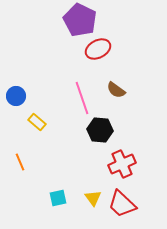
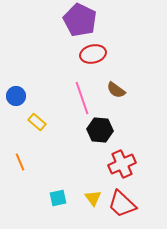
red ellipse: moved 5 px left, 5 px down; rotated 15 degrees clockwise
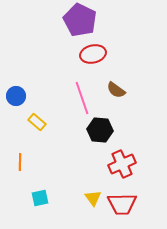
orange line: rotated 24 degrees clockwise
cyan square: moved 18 px left
red trapezoid: rotated 44 degrees counterclockwise
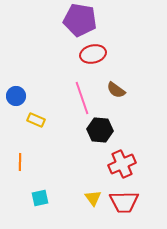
purple pentagon: rotated 16 degrees counterclockwise
yellow rectangle: moved 1 px left, 2 px up; rotated 18 degrees counterclockwise
red trapezoid: moved 2 px right, 2 px up
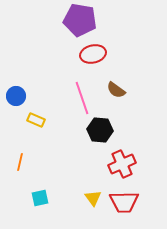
orange line: rotated 12 degrees clockwise
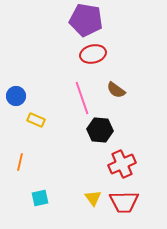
purple pentagon: moved 6 px right
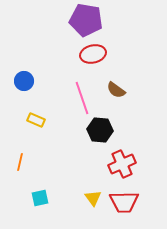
blue circle: moved 8 px right, 15 px up
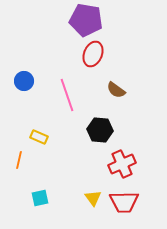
red ellipse: rotated 55 degrees counterclockwise
pink line: moved 15 px left, 3 px up
yellow rectangle: moved 3 px right, 17 px down
orange line: moved 1 px left, 2 px up
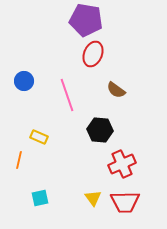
red trapezoid: moved 1 px right
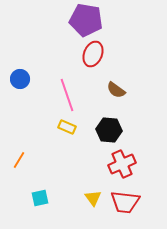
blue circle: moved 4 px left, 2 px up
black hexagon: moved 9 px right
yellow rectangle: moved 28 px right, 10 px up
orange line: rotated 18 degrees clockwise
red trapezoid: rotated 8 degrees clockwise
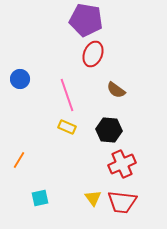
red trapezoid: moved 3 px left
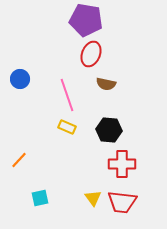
red ellipse: moved 2 px left
brown semicircle: moved 10 px left, 6 px up; rotated 24 degrees counterclockwise
orange line: rotated 12 degrees clockwise
red cross: rotated 24 degrees clockwise
